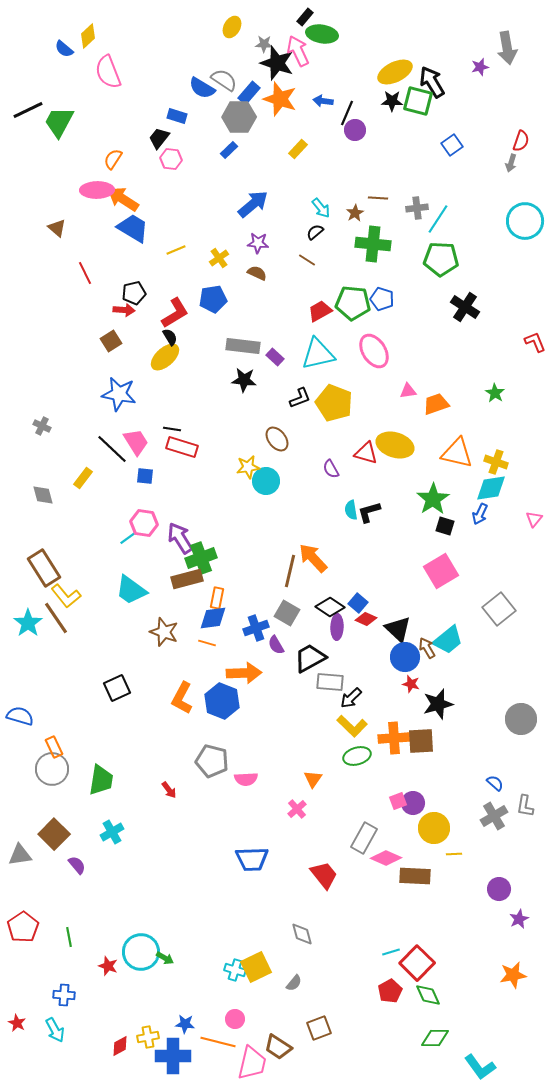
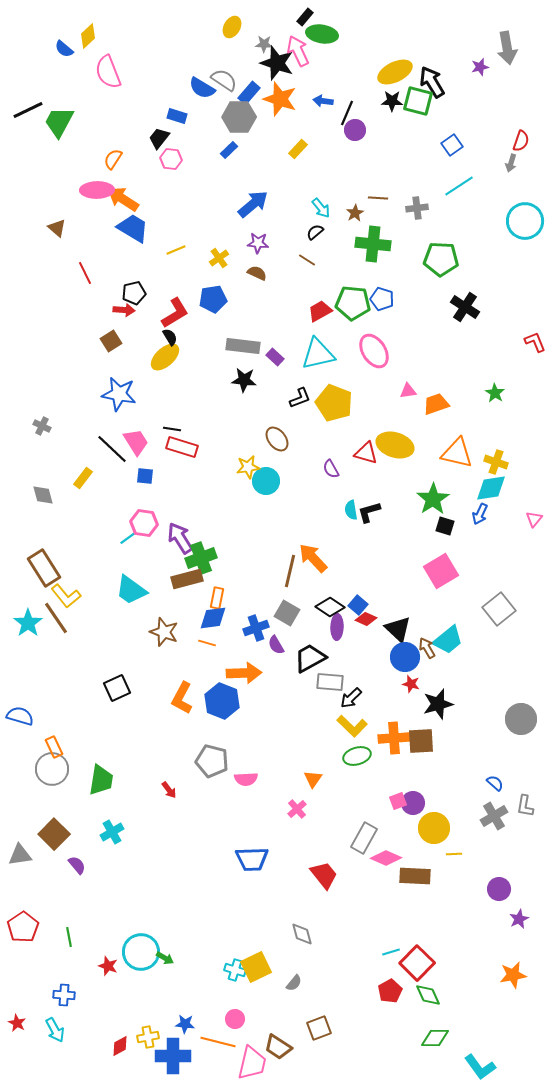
cyan line at (438, 219): moved 21 px right, 33 px up; rotated 24 degrees clockwise
blue square at (358, 603): moved 2 px down
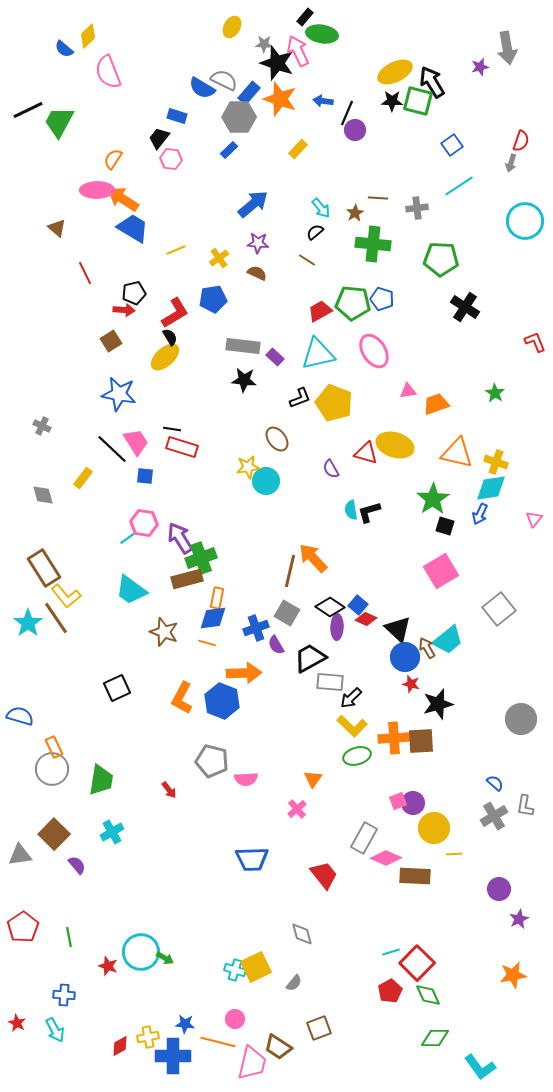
gray semicircle at (224, 80): rotated 8 degrees counterclockwise
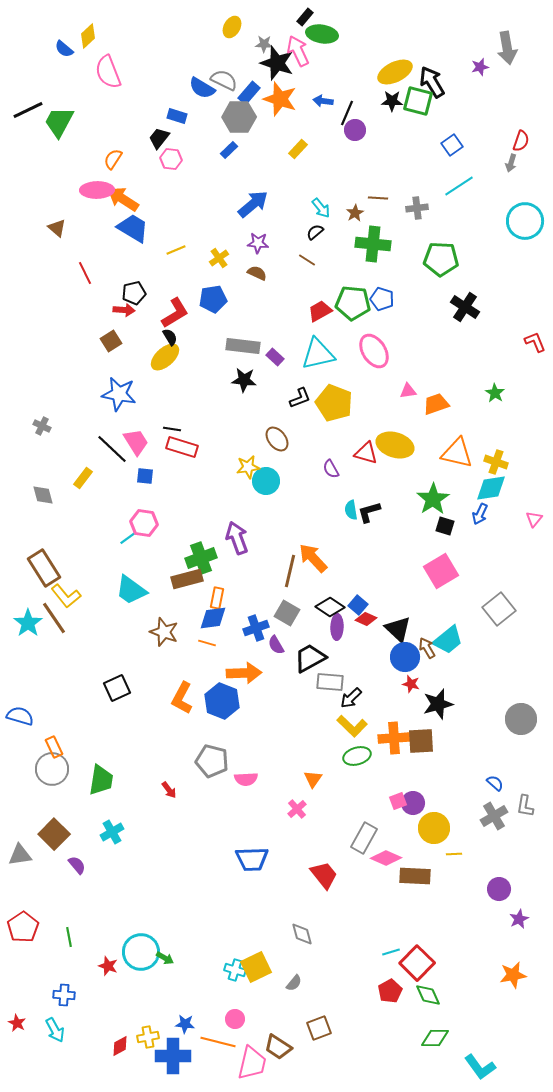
purple arrow at (180, 538): moved 57 px right; rotated 12 degrees clockwise
brown line at (56, 618): moved 2 px left
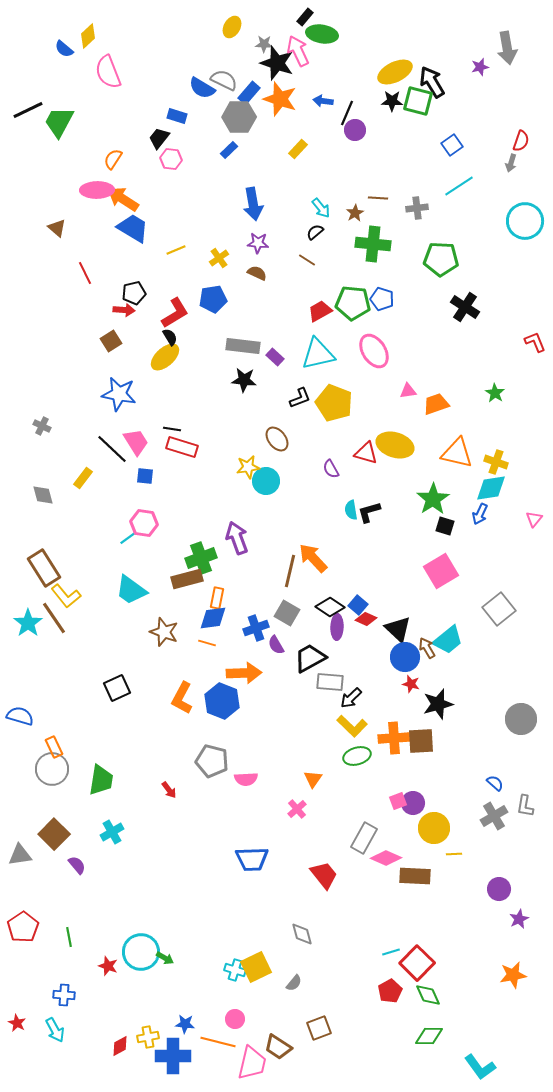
blue arrow at (253, 204): rotated 120 degrees clockwise
green diamond at (435, 1038): moved 6 px left, 2 px up
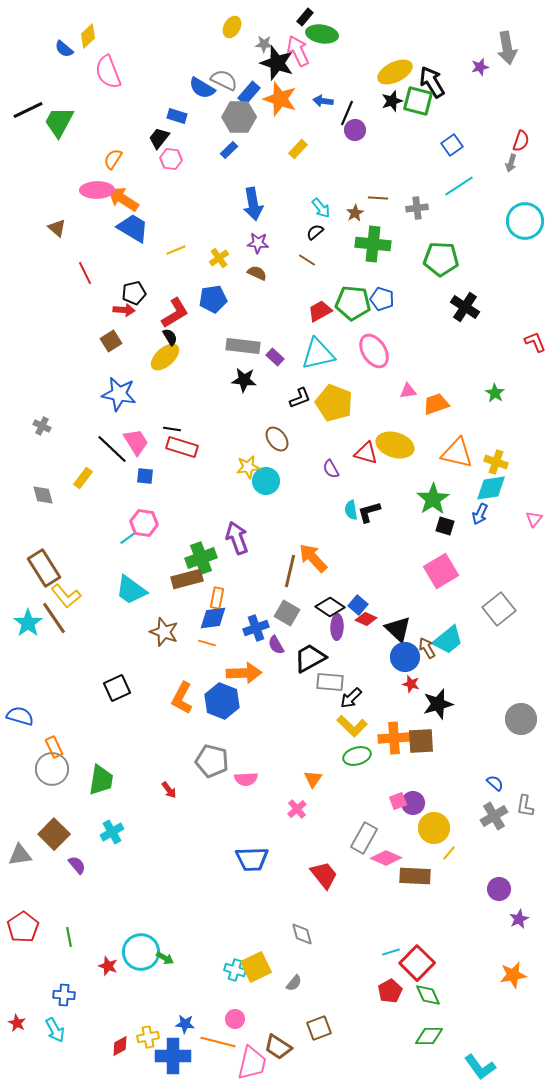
black star at (392, 101): rotated 20 degrees counterclockwise
yellow line at (454, 854): moved 5 px left, 1 px up; rotated 49 degrees counterclockwise
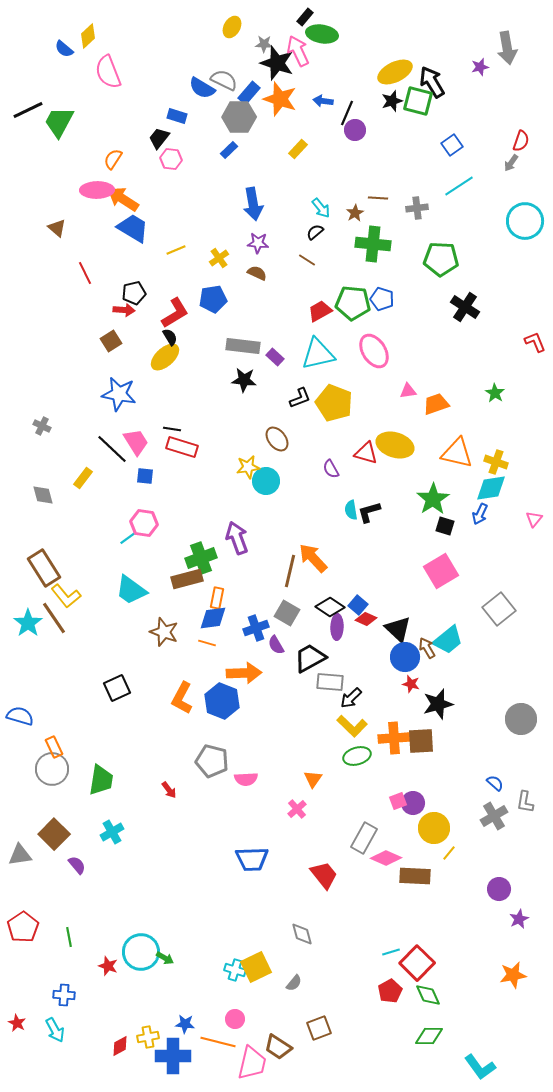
gray arrow at (511, 163): rotated 18 degrees clockwise
gray L-shape at (525, 806): moved 4 px up
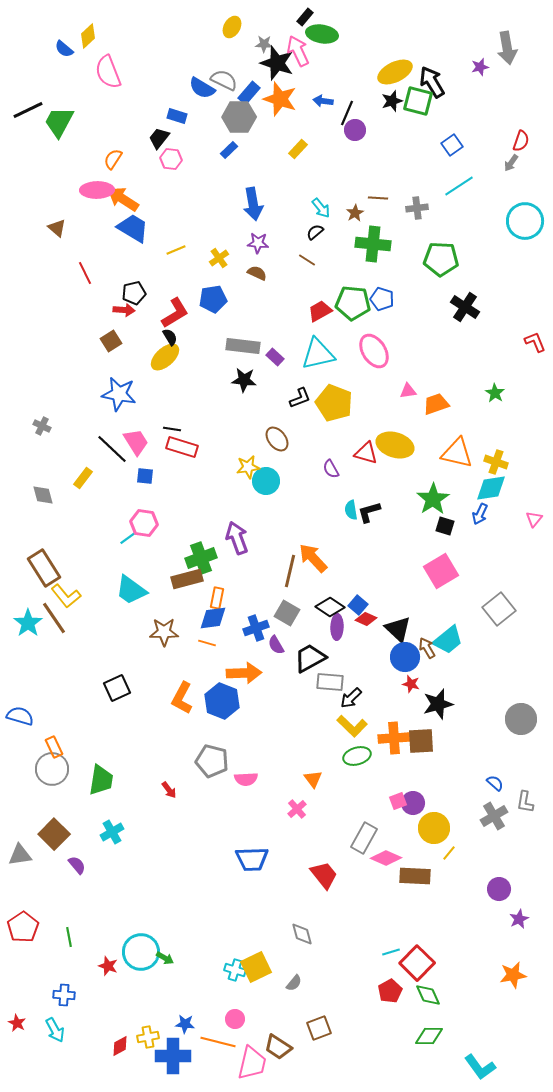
brown star at (164, 632): rotated 20 degrees counterclockwise
orange triangle at (313, 779): rotated 12 degrees counterclockwise
